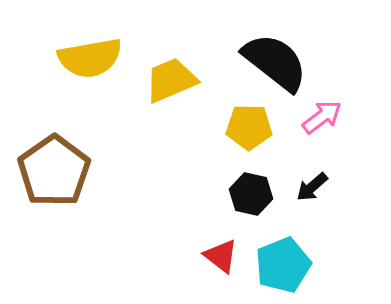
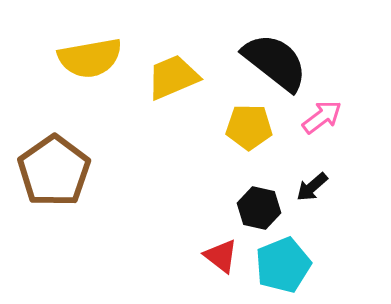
yellow trapezoid: moved 2 px right, 3 px up
black hexagon: moved 8 px right, 14 px down
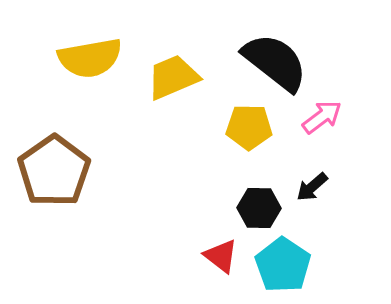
black hexagon: rotated 12 degrees counterclockwise
cyan pentagon: rotated 16 degrees counterclockwise
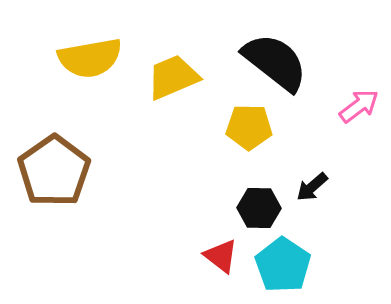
pink arrow: moved 37 px right, 11 px up
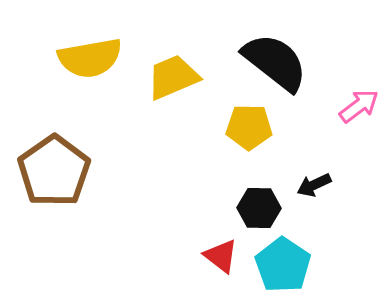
black arrow: moved 2 px right, 2 px up; rotated 16 degrees clockwise
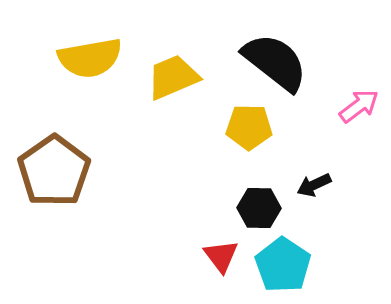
red triangle: rotated 15 degrees clockwise
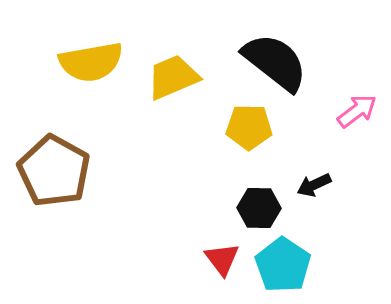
yellow semicircle: moved 1 px right, 4 px down
pink arrow: moved 2 px left, 5 px down
brown pentagon: rotated 8 degrees counterclockwise
red triangle: moved 1 px right, 3 px down
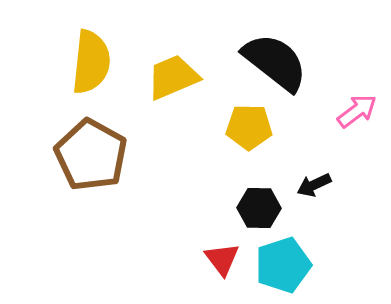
yellow semicircle: rotated 74 degrees counterclockwise
brown pentagon: moved 37 px right, 16 px up
cyan pentagon: rotated 20 degrees clockwise
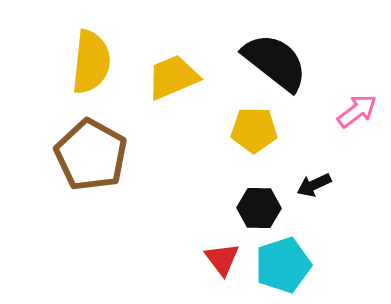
yellow pentagon: moved 5 px right, 3 px down
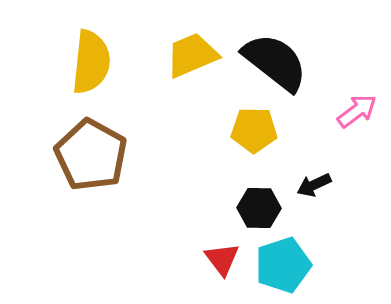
yellow trapezoid: moved 19 px right, 22 px up
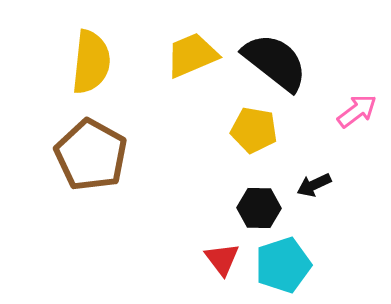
yellow pentagon: rotated 9 degrees clockwise
